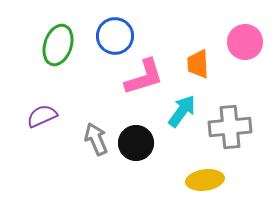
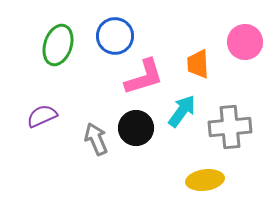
black circle: moved 15 px up
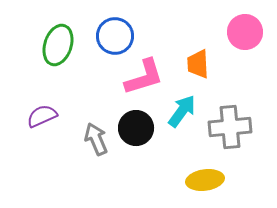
pink circle: moved 10 px up
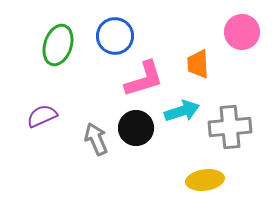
pink circle: moved 3 px left
pink L-shape: moved 2 px down
cyan arrow: rotated 36 degrees clockwise
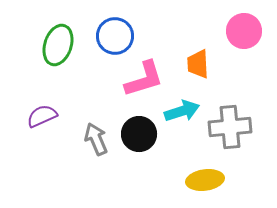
pink circle: moved 2 px right, 1 px up
black circle: moved 3 px right, 6 px down
